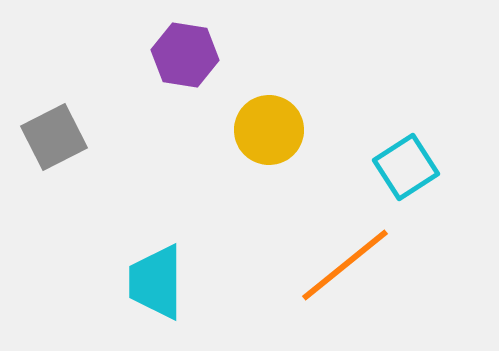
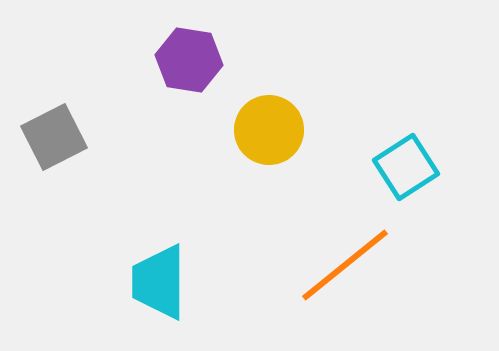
purple hexagon: moved 4 px right, 5 px down
cyan trapezoid: moved 3 px right
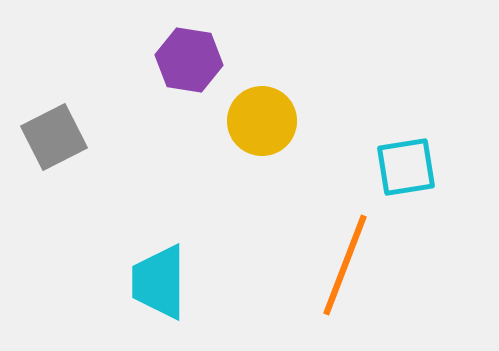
yellow circle: moved 7 px left, 9 px up
cyan square: rotated 24 degrees clockwise
orange line: rotated 30 degrees counterclockwise
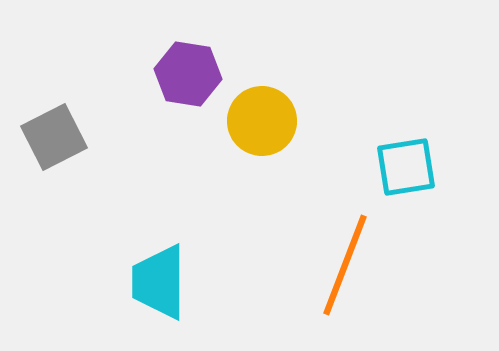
purple hexagon: moved 1 px left, 14 px down
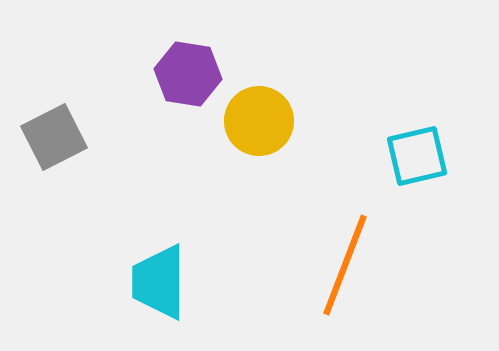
yellow circle: moved 3 px left
cyan square: moved 11 px right, 11 px up; rotated 4 degrees counterclockwise
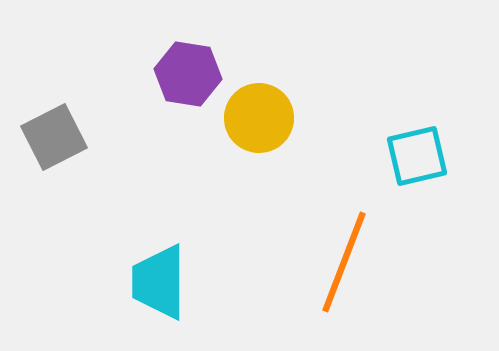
yellow circle: moved 3 px up
orange line: moved 1 px left, 3 px up
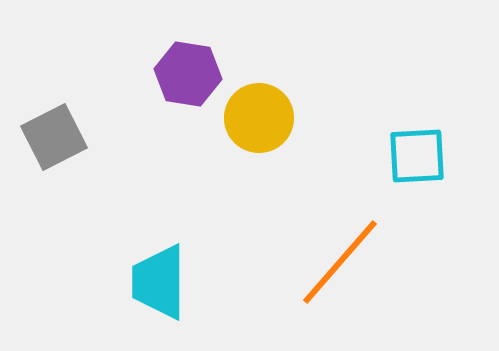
cyan square: rotated 10 degrees clockwise
orange line: moved 4 px left; rotated 20 degrees clockwise
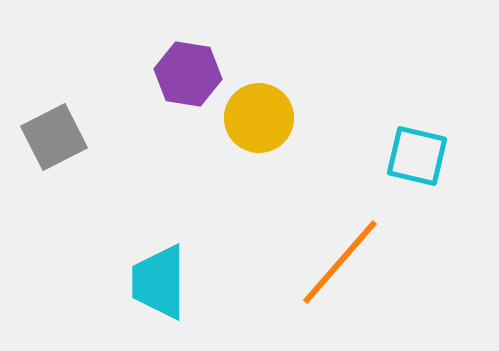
cyan square: rotated 16 degrees clockwise
